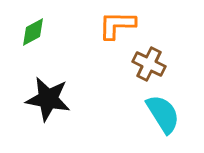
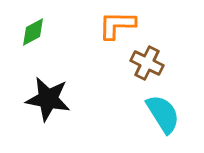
brown cross: moved 2 px left, 1 px up
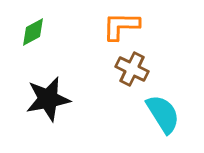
orange L-shape: moved 4 px right, 1 px down
brown cross: moved 15 px left, 6 px down
black star: rotated 21 degrees counterclockwise
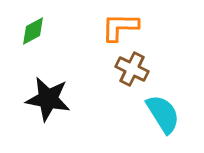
orange L-shape: moved 1 px left, 1 px down
green diamond: moved 1 px up
black star: rotated 21 degrees clockwise
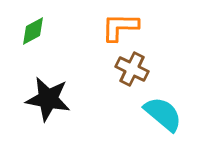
cyan semicircle: rotated 18 degrees counterclockwise
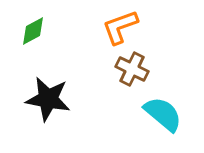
orange L-shape: rotated 21 degrees counterclockwise
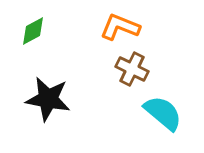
orange L-shape: rotated 42 degrees clockwise
cyan semicircle: moved 1 px up
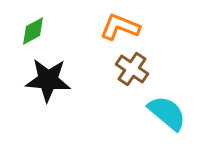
brown cross: rotated 8 degrees clockwise
black star: moved 19 px up; rotated 6 degrees counterclockwise
cyan semicircle: moved 4 px right
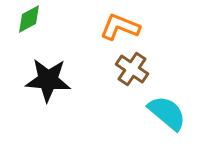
green diamond: moved 4 px left, 12 px up
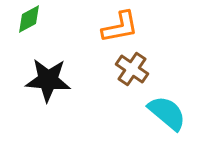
orange L-shape: rotated 147 degrees clockwise
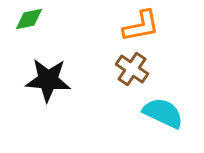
green diamond: rotated 16 degrees clockwise
orange L-shape: moved 21 px right, 1 px up
cyan semicircle: moved 4 px left; rotated 15 degrees counterclockwise
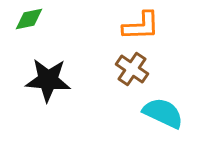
orange L-shape: rotated 9 degrees clockwise
